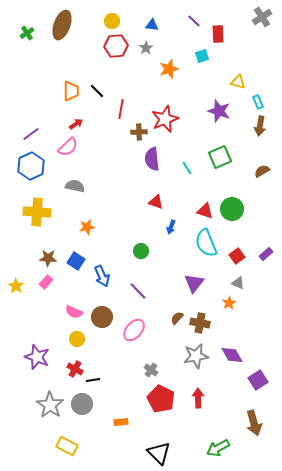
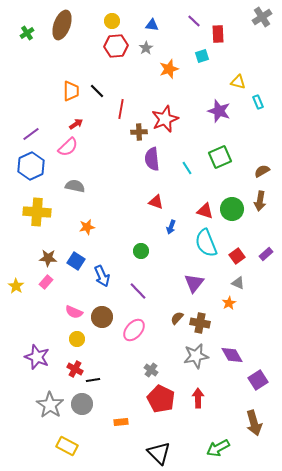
brown arrow at (260, 126): moved 75 px down
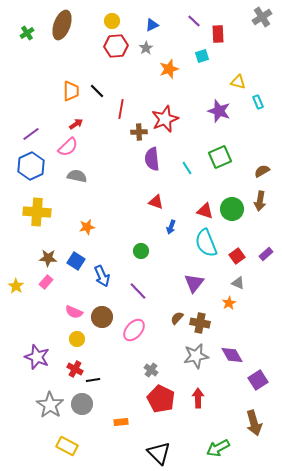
blue triangle at (152, 25): rotated 32 degrees counterclockwise
gray semicircle at (75, 186): moved 2 px right, 10 px up
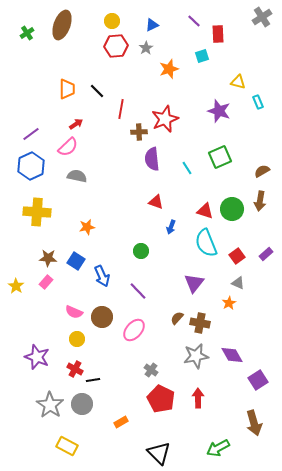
orange trapezoid at (71, 91): moved 4 px left, 2 px up
orange rectangle at (121, 422): rotated 24 degrees counterclockwise
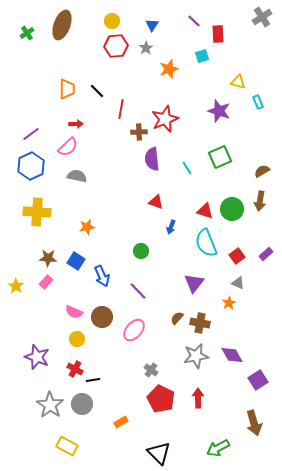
blue triangle at (152, 25): rotated 32 degrees counterclockwise
red arrow at (76, 124): rotated 32 degrees clockwise
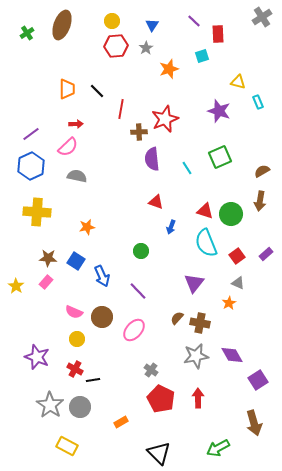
green circle at (232, 209): moved 1 px left, 5 px down
gray circle at (82, 404): moved 2 px left, 3 px down
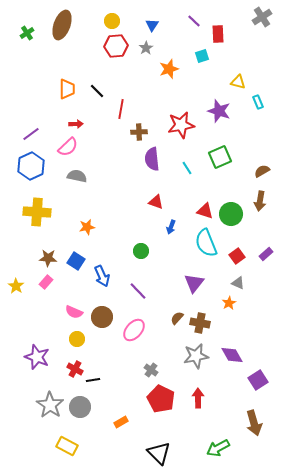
red star at (165, 119): moved 16 px right, 6 px down; rotated 12 degrees clockwise
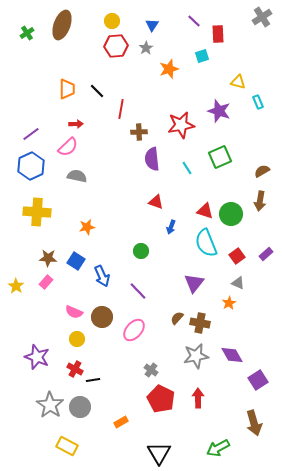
black triangle at (159, 453): rotated 15 degrees clockwise
